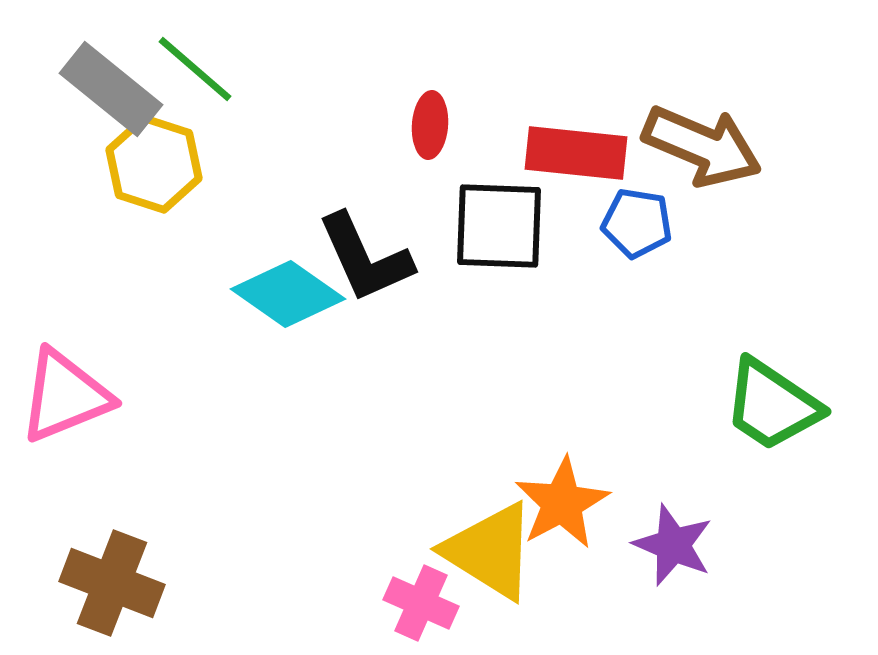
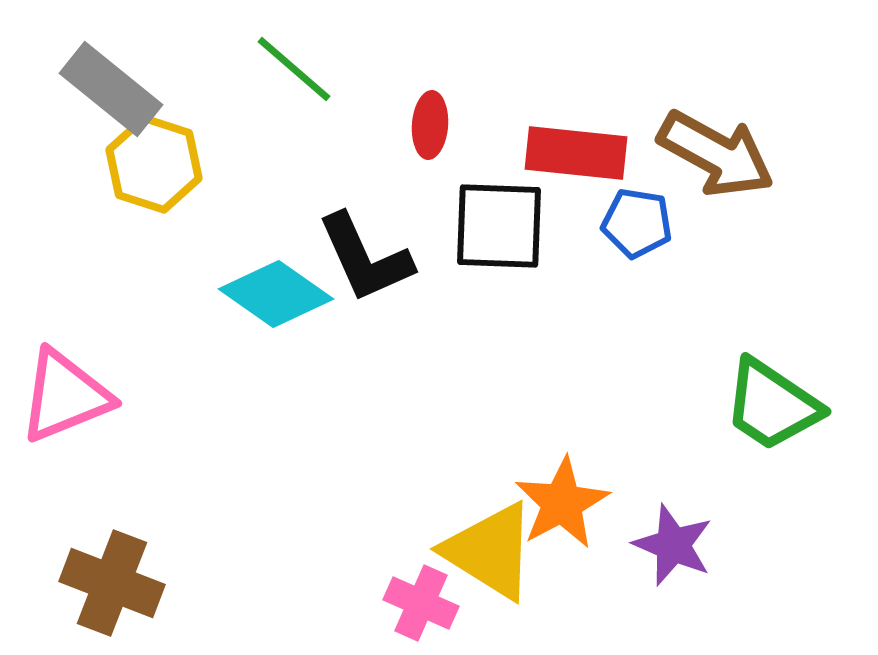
green line: moved 99 px right
brown arrow: moved 14 px right, 8 px down; rotated 6 degrees clockwise
cyan diamond: moved 12 px left
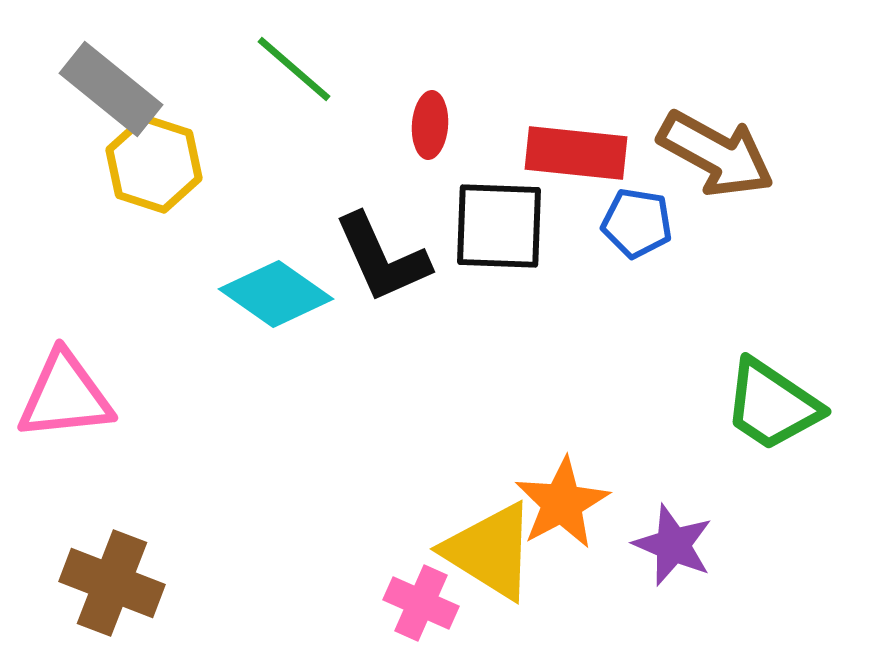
black L-shape: moved 17 px right
pink triangle: rotated 16 degrees clockwise
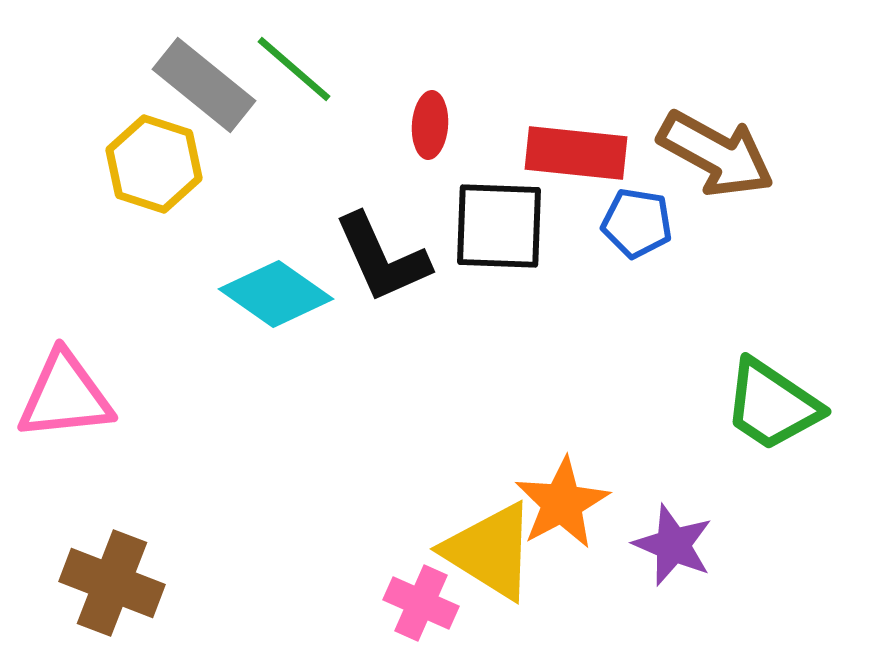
gray rectangle: moved 93 px right, 4 px up
